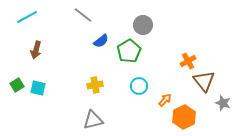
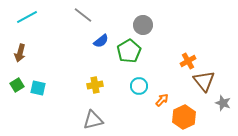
brown arrow: moved 16 px left, 3 px down
orange arrow: moved 3 px left
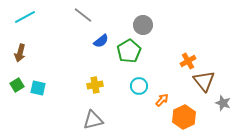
cyan line: moved 2 px left
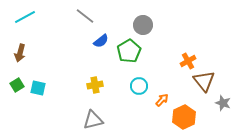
gray line: moved 2 px right, 1 px down
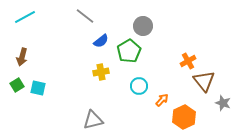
gray circle: moved 1 px down
brown arrow: moved 2 px right, 4 px down
yellow cross: moved 6 px right, 13 px up
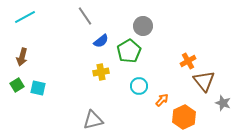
gray line: rotated 18 degrees clockwise
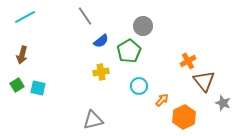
brown arrow: moved 2 px up
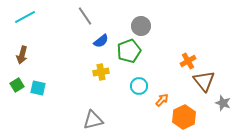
gray circle: moved 2 px left
green pentagon: rotated 10 degrees clockwise
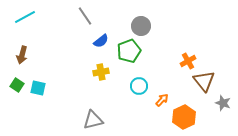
green square: rotated 24 degrees counterclockwise
